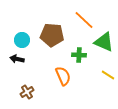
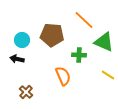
brown cross: moved 1 px left; rotated 16 degrees counterclockwise
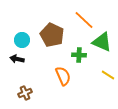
brown pentagon: rotated 20 degrees clockwise
green triangle: moved 2 px left
brown cross: moved 1 px left, 1 px down; rotated 24 degrees clockwise
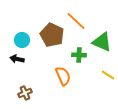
orange line: moved 8 px left, 1 px down
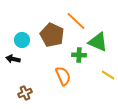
green triangle: moved 4 px left
black arrow: moved 4 px left
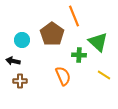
orange line: moved 2 px left, 5 px up; rotated 25 degrees clockwise
brown pentagon: moved 1 px up; rotated 10 degrees clockwise
green triangle: rotated 20 degrees clockwise
black arrow: moved 2 px down
yellow line: moved 4 px left
brown cross: moved 5 px left, 12 px up; rotated 24 degrees clockwise
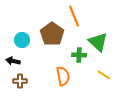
orange semicircle: rotated 12 degrees clockwise
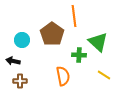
orange line: rotated 15 degrees clockwise
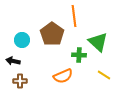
orange semicircle: rotated 78 degrees clockwise
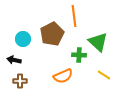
brown pentagon: rotated 10 degrees clockwise
cyan circle: moved 1 px right, 1 px up
black arrow: moved 1 px right, 1 px up
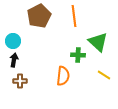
brown pentagon: moved 13 px left, 18 px up
cyan circle: moved 10 px left, 2 px down
green cross: moved 1 px left
black arrow: rotated 88 degrees clockwise
orange semicircle: rotated 60 degrees counterclockwise
